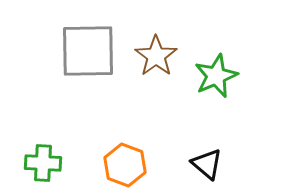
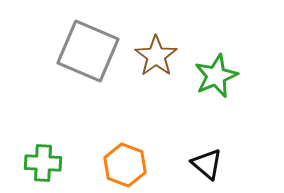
gray square: rotated 24 degrees clockwise
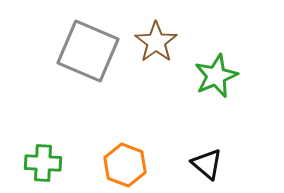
brown star: moved 14 px up
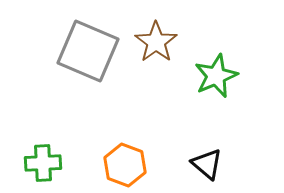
green cross: rotated 6 degrees counterclockwise
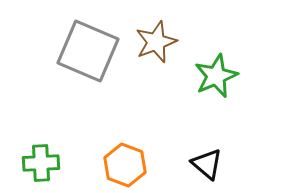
brown star: rotated 15 degrees clockwise
green cross: moved 2 px left
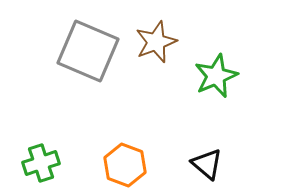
green cross: rotated 15 degrees counterclockwise
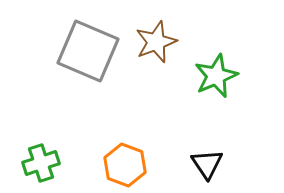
black triangle: rotated 16 degrees clockwise
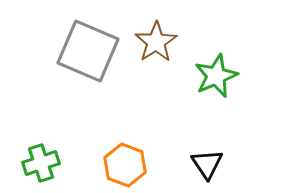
brown star: rotated 12 degrees counterclockwise
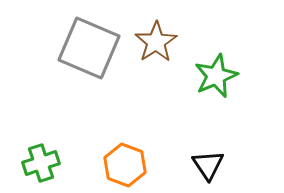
gray square: moved 1 px right, 3 px up
black triangle: moved 1 px right, 1 px down
